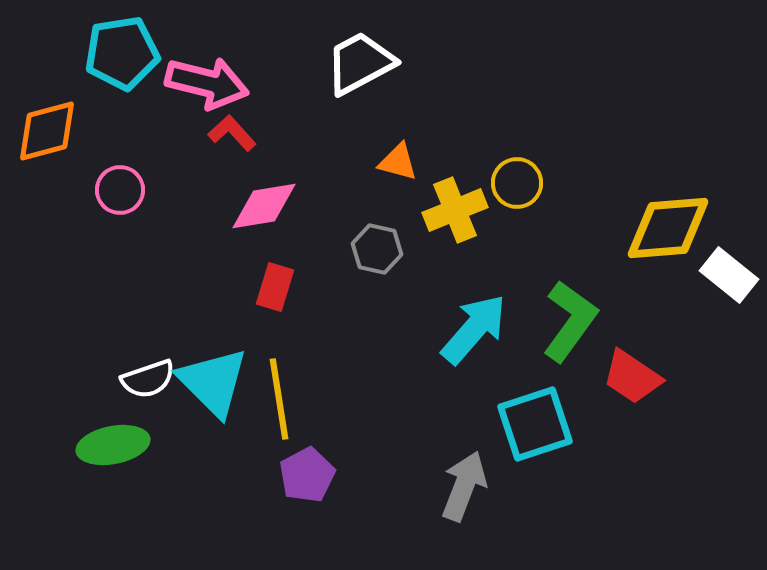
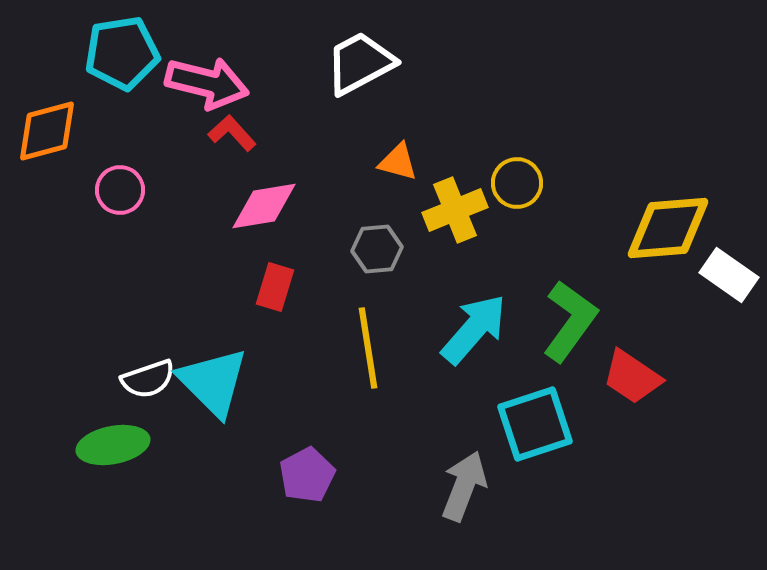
gray hexagon: rotated 18 degrees counterclockwise
white rectangle: rotated 4 degrees counterclockwise
yellow line: moved 89 px right, 51 px up
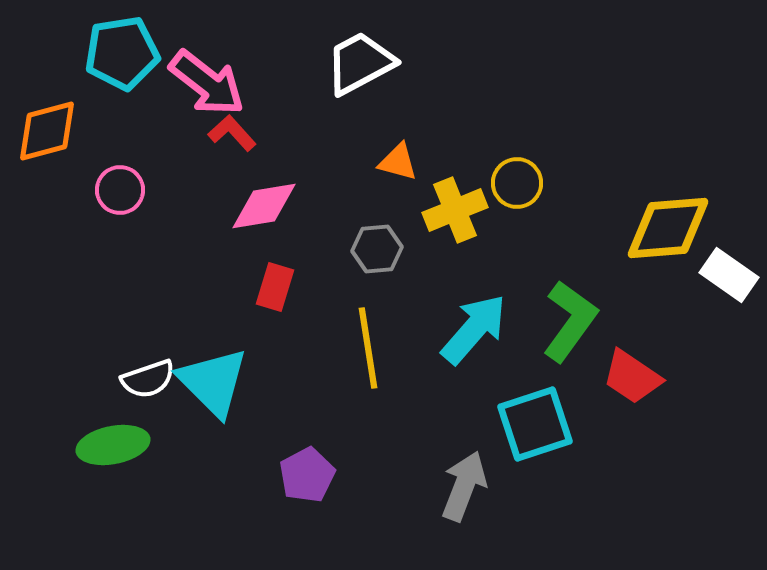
pink arrow: rotated 24 degrees clockwise
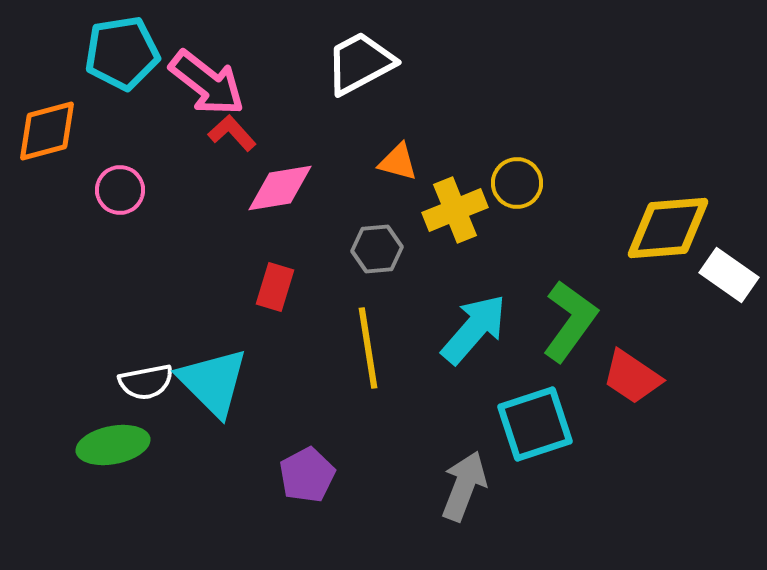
pink diamond: moved 16 px right, 18 px up
white semicircle: moved 2 px left, 3 px down; rotated 8 degrees clockwise
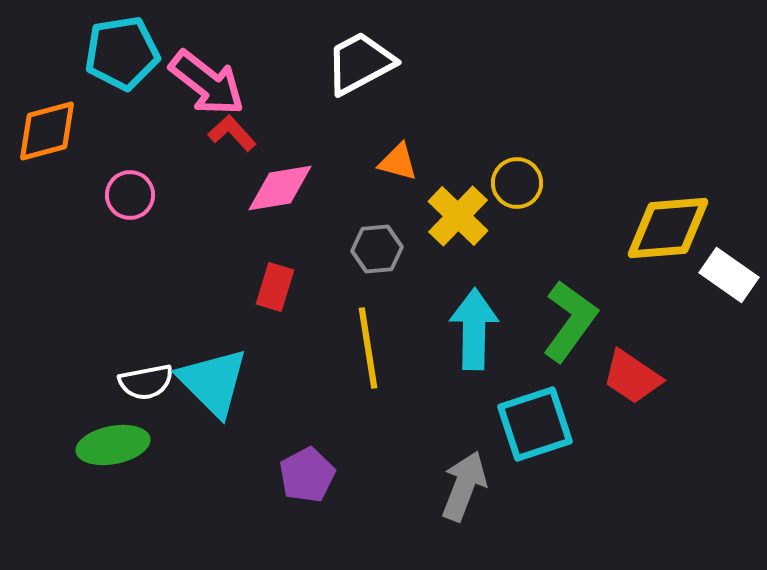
pink circle: moved 10 px right, 5 px down
yellow cross: moved 3 px right, 6 px down; rotated 24 degrees counterclockwise
cyan arrow: rotated 40 degrees counterclockwise
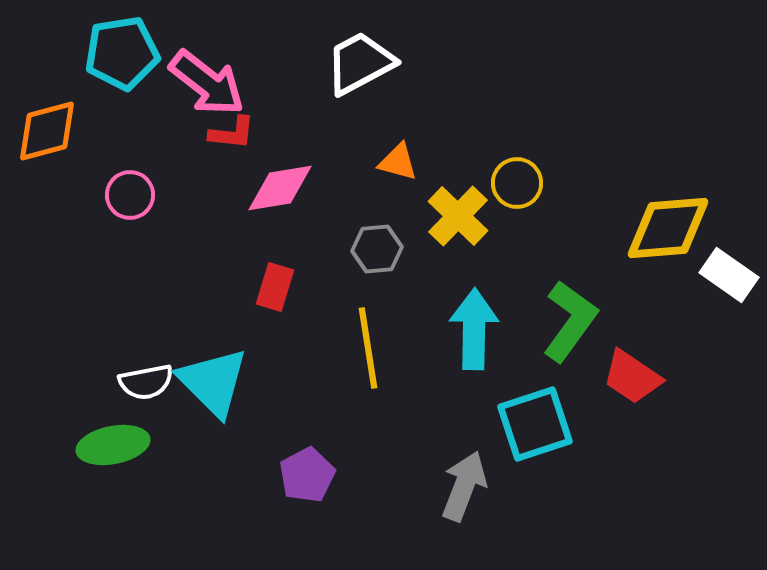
red L-shape: rotated 138 degrees clockwise
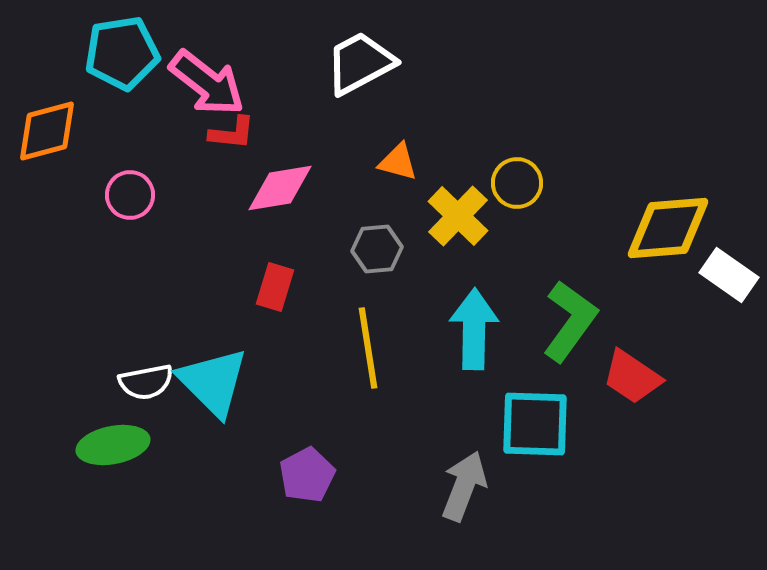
cyan square: rotated 20 degrees clockwise
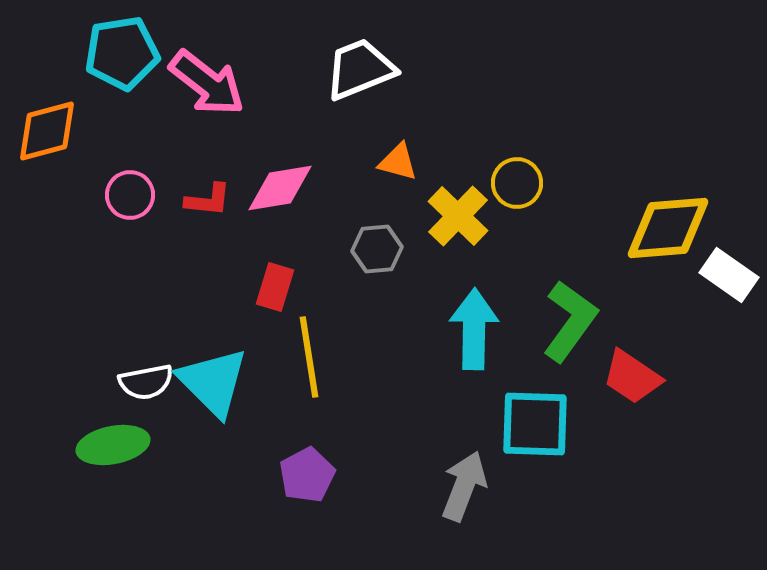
white trapezoid: moved 6 px down; rotated 6 degrees clockwise
red L-shape: moved 24 px left, 67 px down
yellow line: moved 59 px left, 9 px down
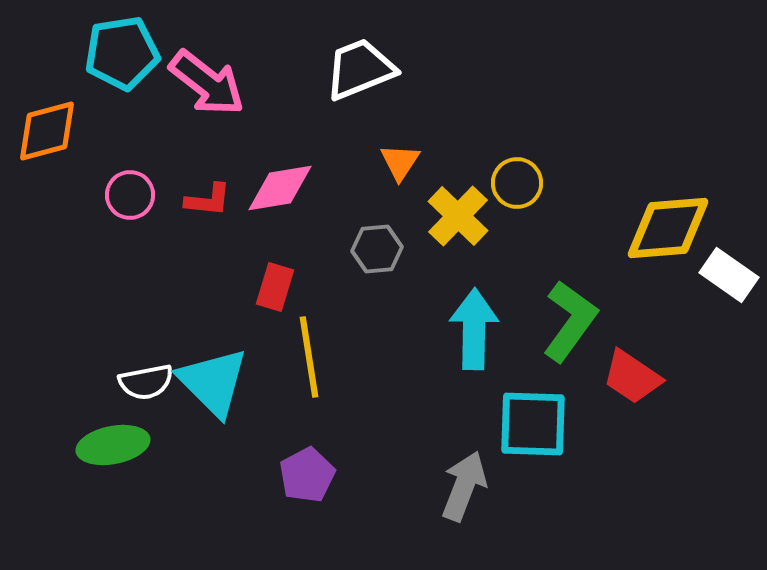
orange triangle: moved 2 px right; rotated 48 degrees clockwise
cyan square: moved 2 px left
